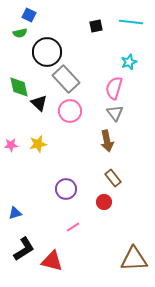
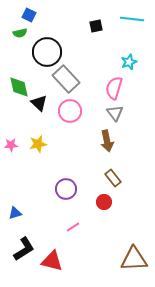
cyan line: moved 1 px right, 3 px up
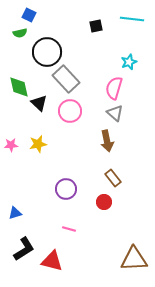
gray triangle: rotated 12 degrees counterclockwise
pink line: moved 4 px left, 2 px down; rotated 48 degrees clockwise
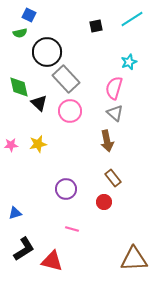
cyan line: rotated 40 degrees counterclockwise
pink line: moved 3 px right
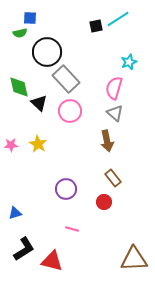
blue square: moved 1 px right, 3 px down; rotated 24 degrees counterclockwise
cyan line: moved 14 px left
yellow star: rotated 30 degrees counterclockwise
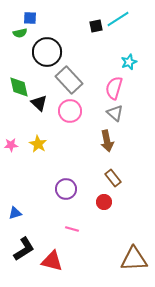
gray rectangle: moved 3 px right, 1 px down
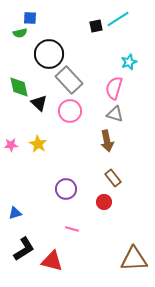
black circle: moved 2 px right, 2 px down
gray triangle: moved 1 px down; rotated 24 degrees counterclockwise
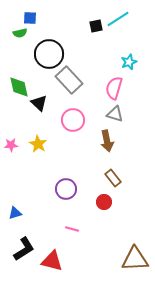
pink circle: moved 3 px right, 9 px down
brown triangle: moved 1 px right
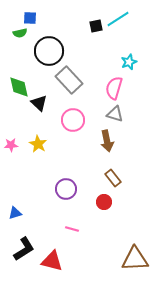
black circle: moved 3 px up
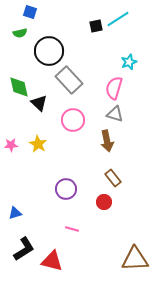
blue square: moved 6 px up; rotated 16 degrees clockwise
